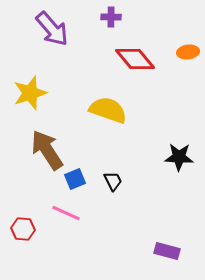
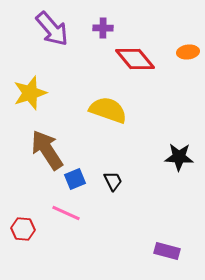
purple cross: moved 8 px left, 11 px down
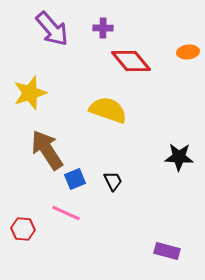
red diamond: moved 4 px left, 2 px down
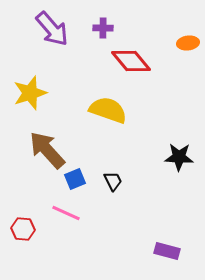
orange ellipse: moved 9 px up
brown arrow: rotated 9 degrees counterclockwise
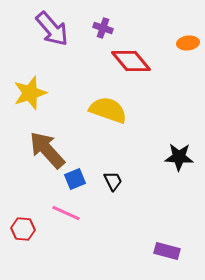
purple cross: rotated 18 degrees clockwise
